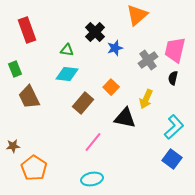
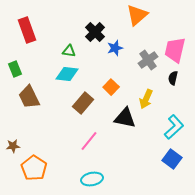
green triangle: moved 2 px right, 1 px down
pink line: moved 4 px left, 1 px up
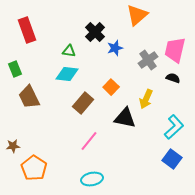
black semicircle: rotated 96 degrees clockwise
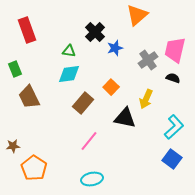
cyan diamond: moved 2 px right; rotated 15 degrees counterclockwise
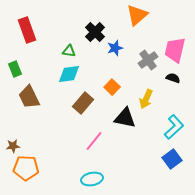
orange square: moved 1 px right
pink line: moved 5 px right
blue square: rotated 18 degrees clockwise
orange pentagon: moved 8 px left; rotated 30 degrees counterclockwise
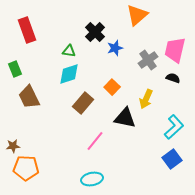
cyan diamond: rotated 10 degrees counterclockwise
pink line: moved 1 px right
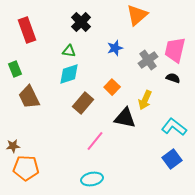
black cross: moved 14 px left, 10 px up
yellow arrow: moved 1 px left, 1 px down
cyan L-shape: rotated 100 degrees counterclockwise
